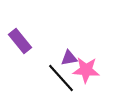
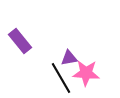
pink star: moved 3 px down
black line: rotated 12 degrees clockwise
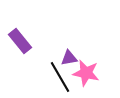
pink star: rotated 8 degrees clockwise
black line: moved 1 px left, 1 px up
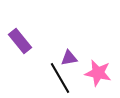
pink star: moved 12 px right
black line: moved 1 px down
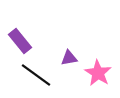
pink star: rotated 20 degrees clockwise
black line: moved 24 px left, 3 px up; rotated 24 degrees counterclockwise
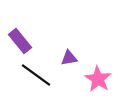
pink star: moved 6 px down
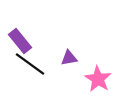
black line: moved 6 px left, 11 px up
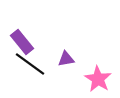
purple rectangle: moved 2 px right, 1 px down
purple triangle: moved 3 px left, 1 px down
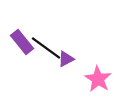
purple triangle: rotated 18 degrees counterclockwise
black line: moved 16 px right, 16 px up
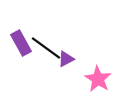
purple rectangle: moved 1 px left, 1 px down; rotated 10 degrees clockwise
